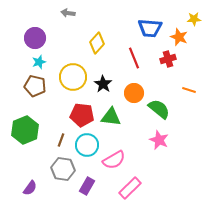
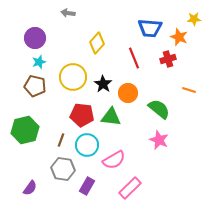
orange circle: moved 6 px left
green hexagon: rotated 8 degrees clockwise
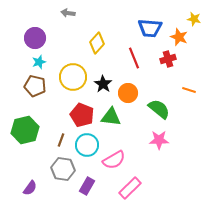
yellow star: rotated 16 degrees clockwise
red pentagon: rotated 15 degrees clockwise
pink star: rotated 24 degrees counterclockwise
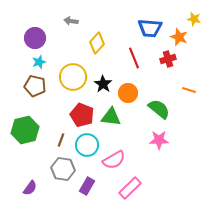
gray arrow: moved 3 px right, 8 px down
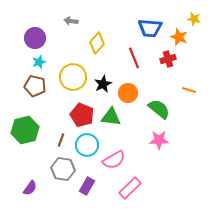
black star: rotated 12 degrees clockwise
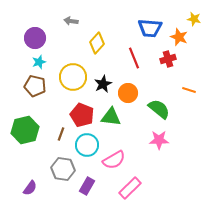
brown line: moved 6 px up
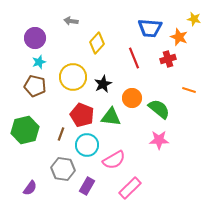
orange circle: moved 4 px right, 5 px down
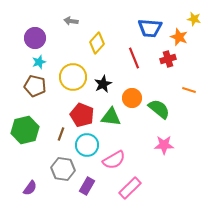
pink star: moved 5 px right, 5 px down
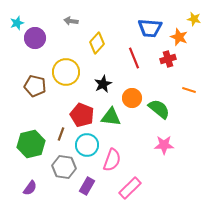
cyan star: moved 22 px left, 39 px up
yellow circle: moved 7 px left, 5 px up
green hexagon: moved 6 px right, 14 px down
pink semicircle: moved 2 px left; rotated 40 degrees counterclockwise
gray hexagon: moved 1 px right, 2 px up
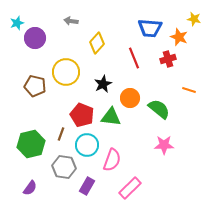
orange circle: moved 2 px left
